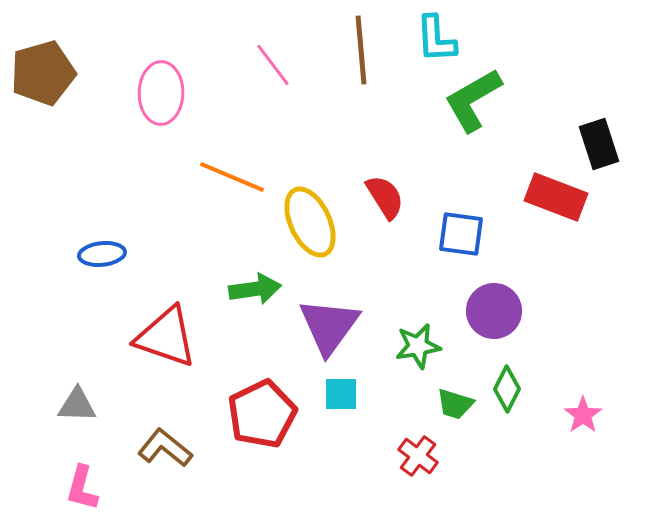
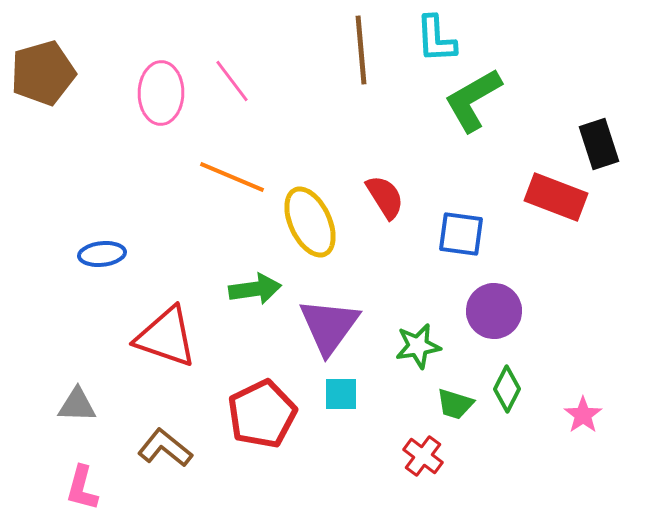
pink line: moved 41 px left, 16 px down
red cross: moved 5 px right
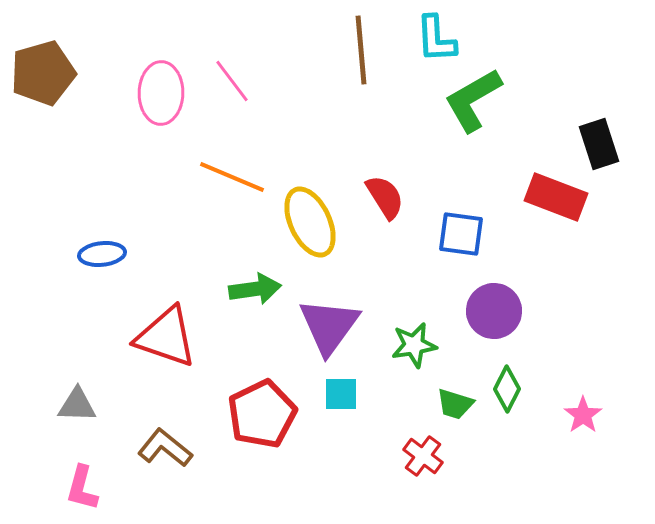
green star: moved 4 px left, 1 px up
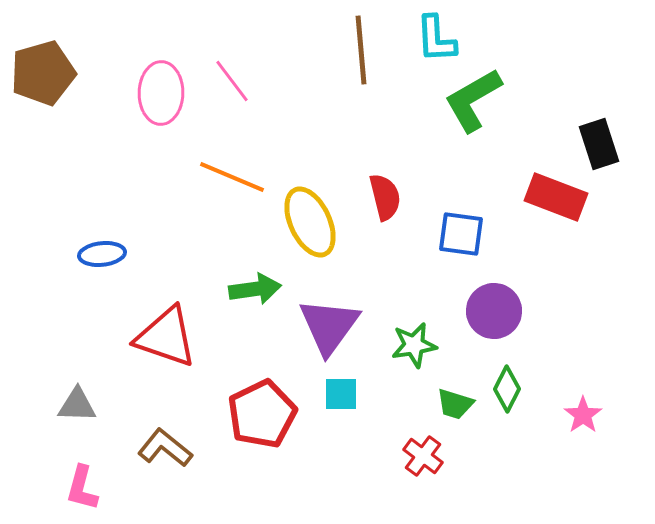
red semicircle: rotated 18 degrees clockwise
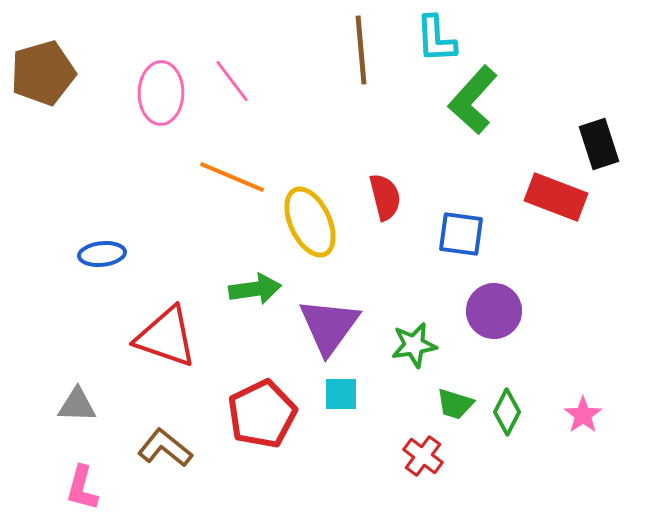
green L-shape: rotated 18 degrees counterclockwise
green diamond: moved 23 px down
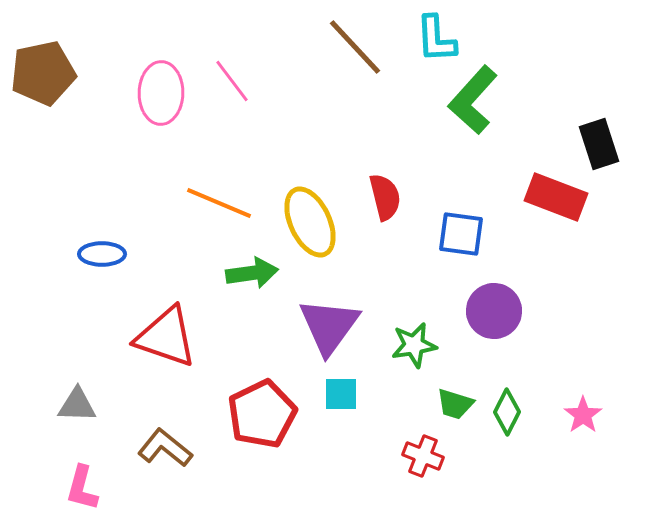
brown line: moved 6 px left, 3 px up; rotated 38 degrees counterclockwise
brown pentagon: rotated 4 degrees clockwise
orange line: moved 13 px left, 26 px down
blue ellipse: rotated 6 degrees clockwise
green arrow: moved 3 px left, 16 px up
red cross: rotated 15 degrees counterclockwise
